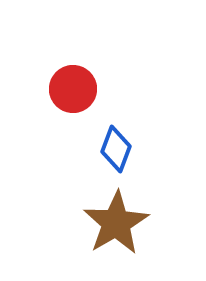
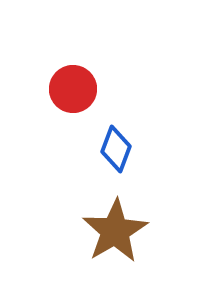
brown star: moved 1 px left, 8 px down
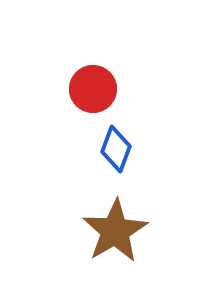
red circle: moved 20 px right
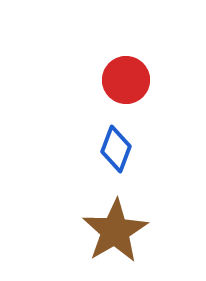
red circle: moved 33 px right, 9 px up
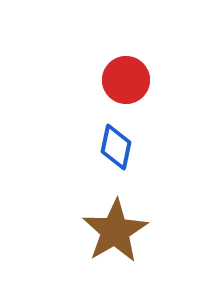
blue diamond: moved 2 px up; rotated 9 degrees counterclockwise
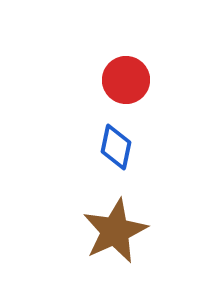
brown star: rotated 6 degrees clockwise
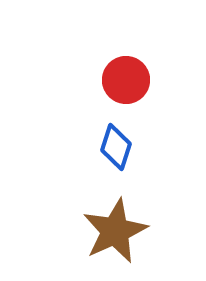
blue diamond: rotated 6 degrees clockwise
